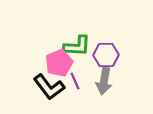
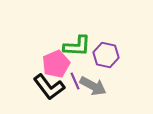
purple hexagon: rotated 15 degrees clockwise
pink pentagon: moved 3 px left, 1 px down
gray arrow: moved 11 px left, 5 px down; rotated 72 degrees counterclockwise
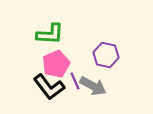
green L-shape: moved 27 px left, 12 px up
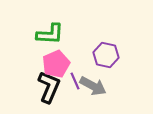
black L-shape: rotated 120 degrees counterclockwise
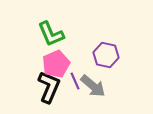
green L-shape: moved 1 px right; rotated 64 degrees clockwise
gray arrow: rotated 12 degrees clockwise
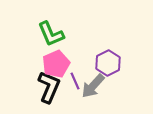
purple hexagon: moved 2 px right, 8 px down; rotated 20 degrees clockwise
gray arrow: rotated 92 degrees clockwise
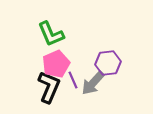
purple hexagon: rotated 20 degrees clockwise
purple line: moved 2 px left, 1 px up
gray arrow: moved 3 px up
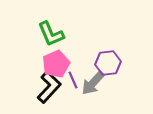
black L-shape: rotated 20 degrees clockwise
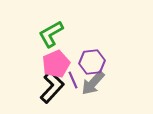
green L-shape: rotated 84 degrees clockwise
purple hexagon: moved 16 px left, 1 px up
black L-shape: moved 3 px right
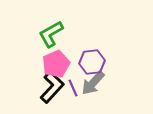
purple line: moved 8 px down
